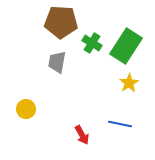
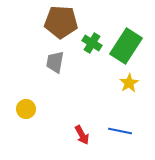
gray trapezoid: moved 2 px left
blue line: moved 7 px down
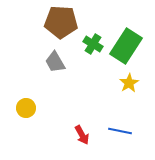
green cross: moved 1 px right, 1 px down
gray trapezoid: rotated 40 degrees counterclockwise
yellow circle: moved 1 px up
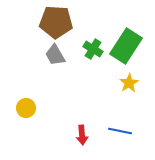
brown pentagon: moved 5 px left
green cross: moved 5 px down
gray trapezoid: moved 7 px up
red arrow: rotated 24 degrees clockwise
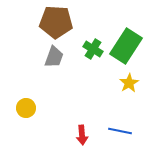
gray trapezoid: moved 1 px left, 2 px down; rotated 130 degrees counterclockwise
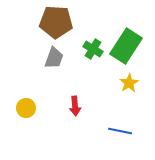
gray trapezoid: moved 1 px down
red arrow: moved 7 px left, 29 px up
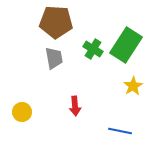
green rectangle: moved 1 px up
gray trapezoid: rotated 30 degrees counterclockwise
yellow star: moved 4 px right, 3 px down
yellow circle: moved 4 px left, 4 px down
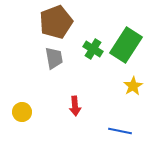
brown pentagon: rotated 24 degrees counterclockwise
